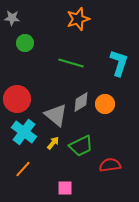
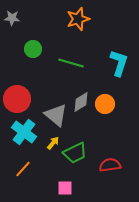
green circle: moved 8 px right, 6 px down
green trapezoid: moved 6 px left, 7 px down
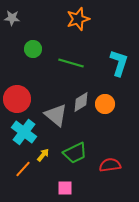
yellow arrow: moved 10 px left, 12 px down
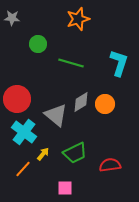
green circle: moved 5 px right, 5 px up
yellow arrow: moved 1 px up
